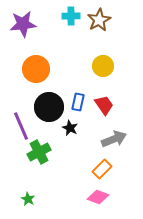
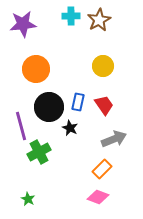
purple line: rotated 8 degrees clockwise
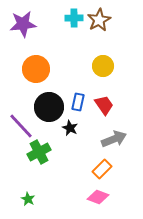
cyan cross: moved 3 px right, 2 px down
purple line: rotated 28 degrees counterclockwise
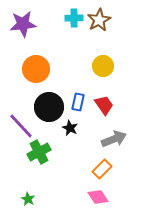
pink diamond: rotated 35 degrees clockwise
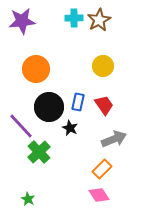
purple star: moved 1 px left, 3 px up
green cross: rotated 15 degrees counterclockwise
pink diamond: moved 1 px right, 2 px up
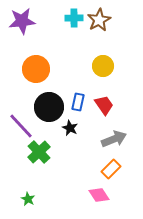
orange rectangle: moved 9 px right
